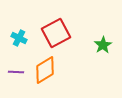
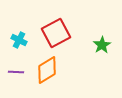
cyan cross: moved 2 px down
green star: moved 1 px left
orange diamond: moved 2 px right
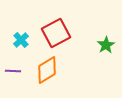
cyan cross: moved 2 px right; rotated 21 degrees clockwise
green star: moved 4 px right
purple line: moved 3 px left, 1 px up
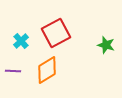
cyan cross: moved 1 px down
green star: rotated 24 degrees counterclockwise
